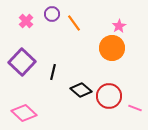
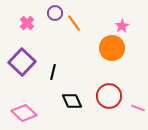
purple circle: moved 3 px right, 1 px up
pink cross: moved 1 px right, 2 px down
pink star: moved 3 px right
black diamond: moved 9 px left, 11 px down; rotated 25 degrees clockwise
pink line: moved 3 px right
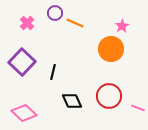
orange line: moved 1 px right; rotated 30 degrees counterclockwise
orange circle: moved 1 px left, 1 px down
